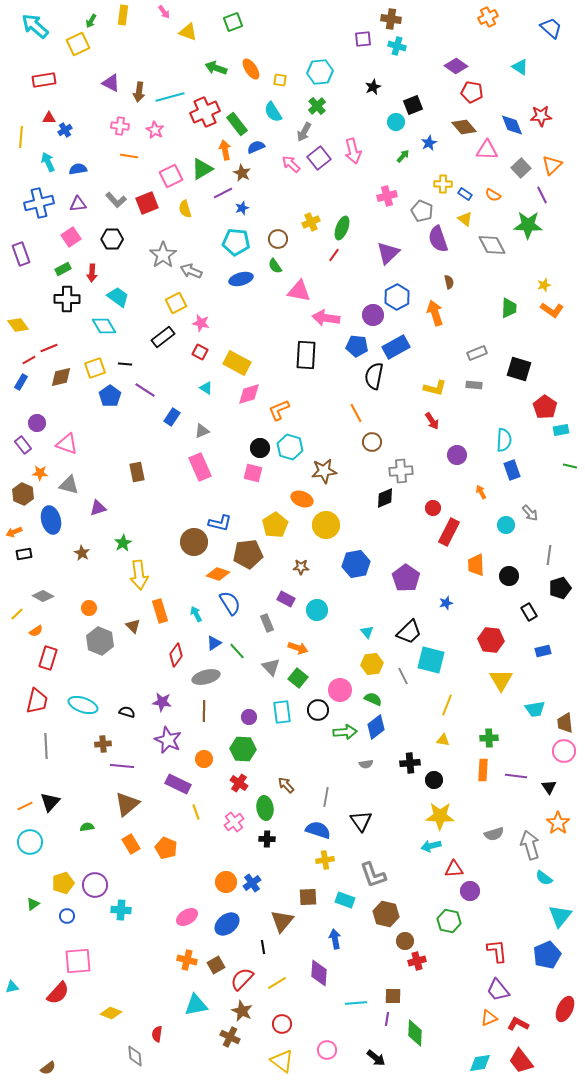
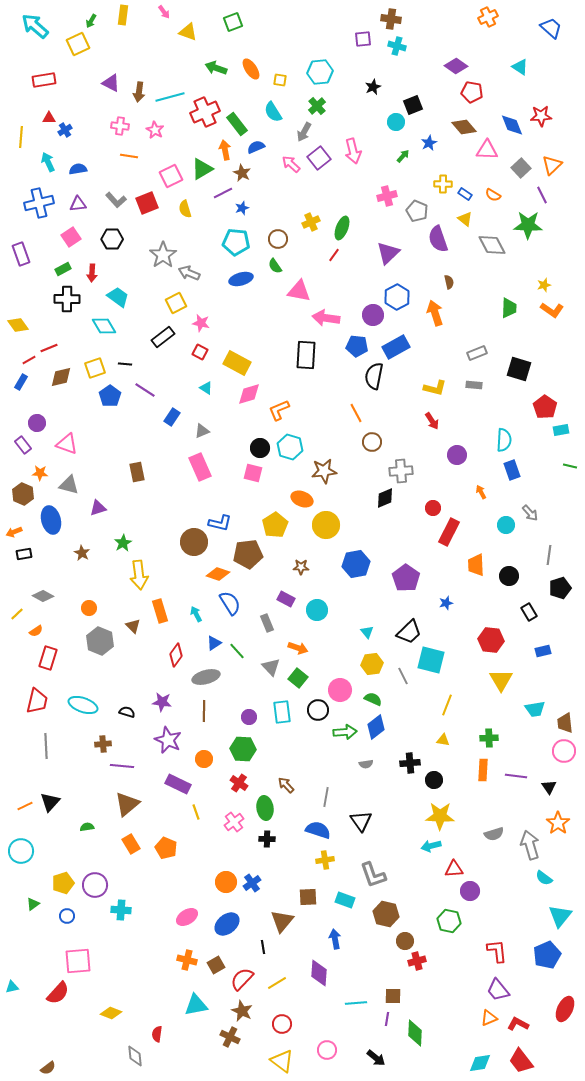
gray pentagon at (422, 211): moved 5 px left
gray arrow at (191, 271): moved 2 px left, 2 px down
cyan circle at (30, 842): moved 9 px left, 9 px down
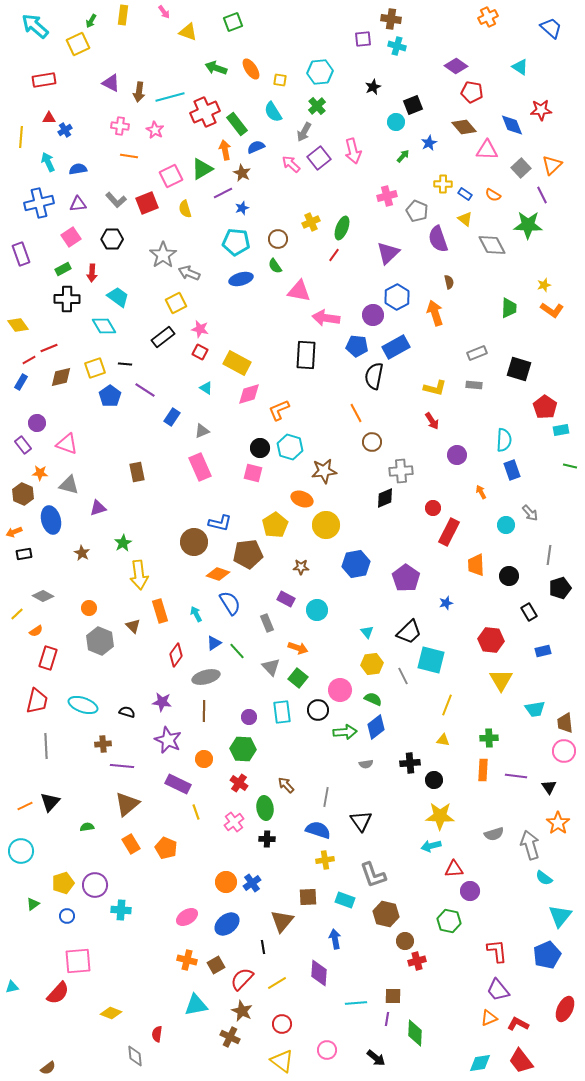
red star at (541, 116): moved 6 px up
pink star at (201, 323): moved 1 px left, 6 px down
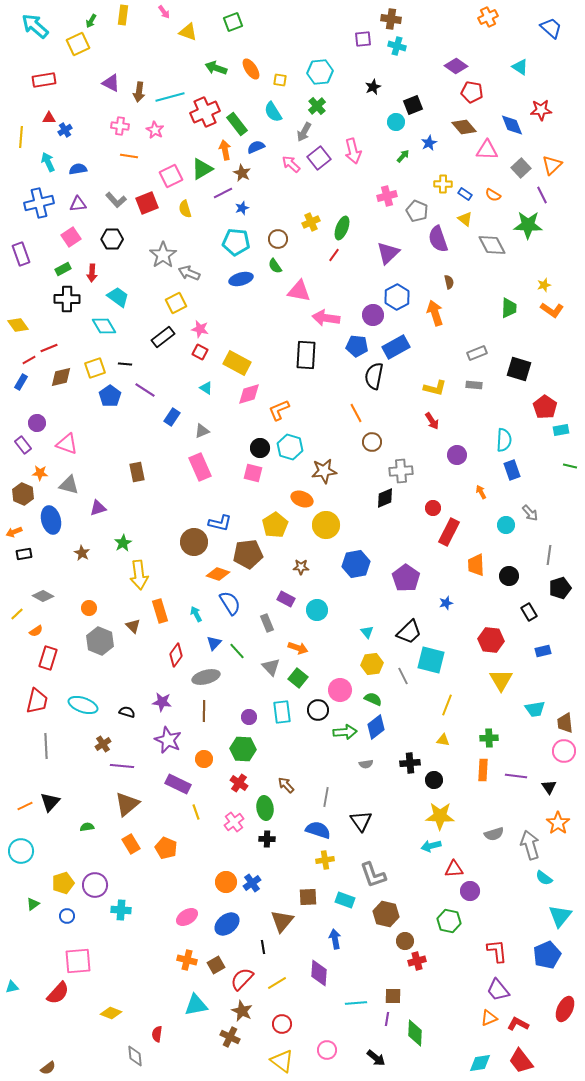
blue triangle at (214, 643): rotated 14 degrees counterclockwise
brown cross at (103, 744): rotated 28 degrees counterclockwise
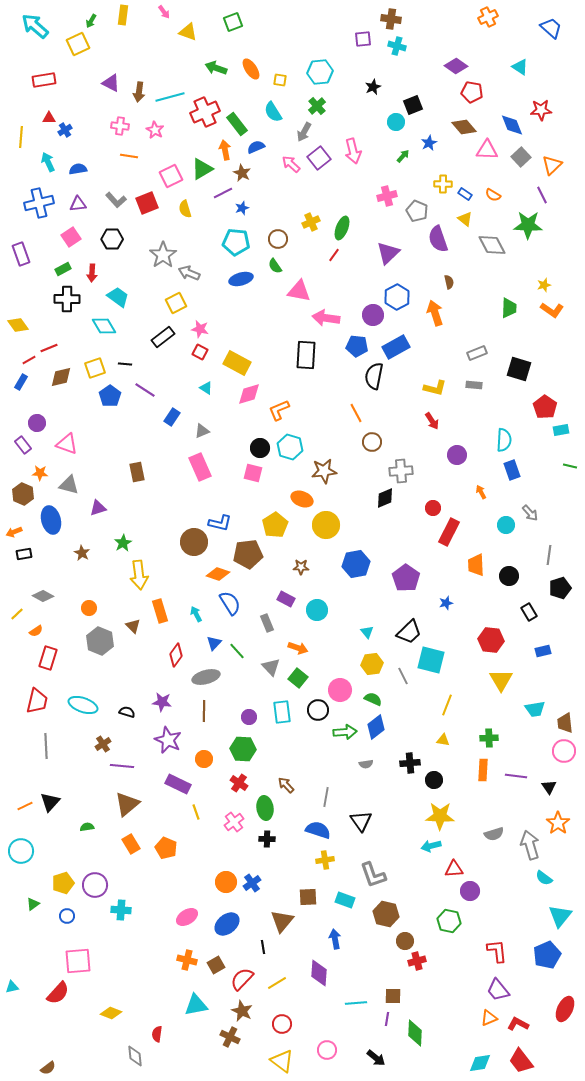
gray square at (521, 168): moved 11 px up
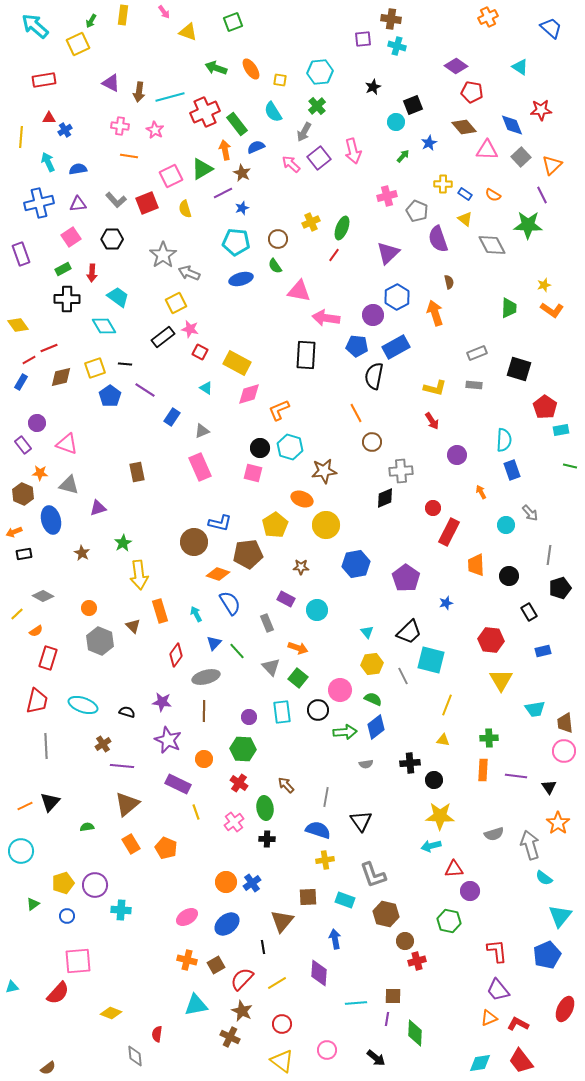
pink star at (200, 329): moved 10 px left
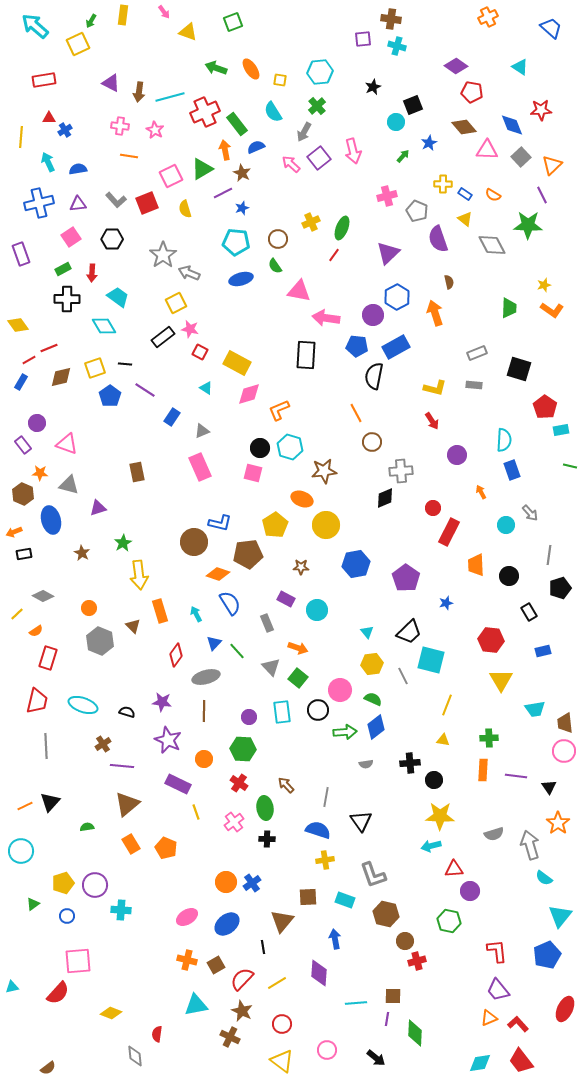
red L-shape at (518, 1024): rotated 20 degrees clockwise
